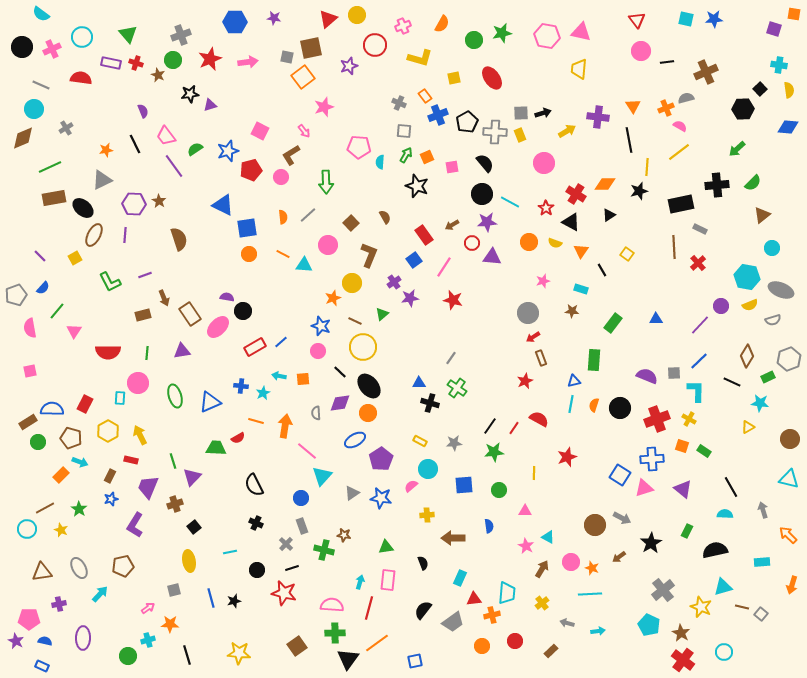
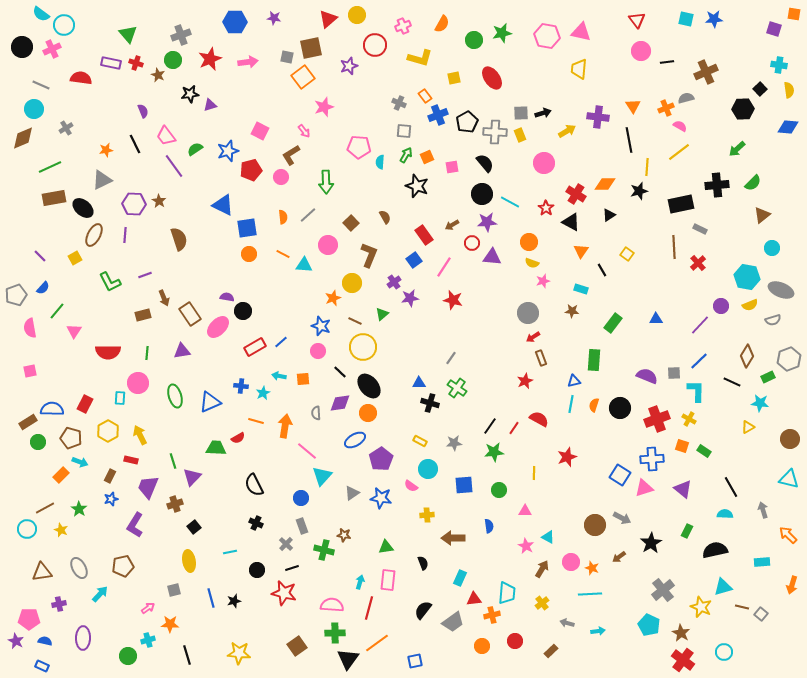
cyan circle at (82, 37): moved 18 px left, 12 px up
yellow semicircle at (555, 243): moved 23 px left, 20 px down
pink semicircle at (411, 486): rotated 104 degrees counterclockwise
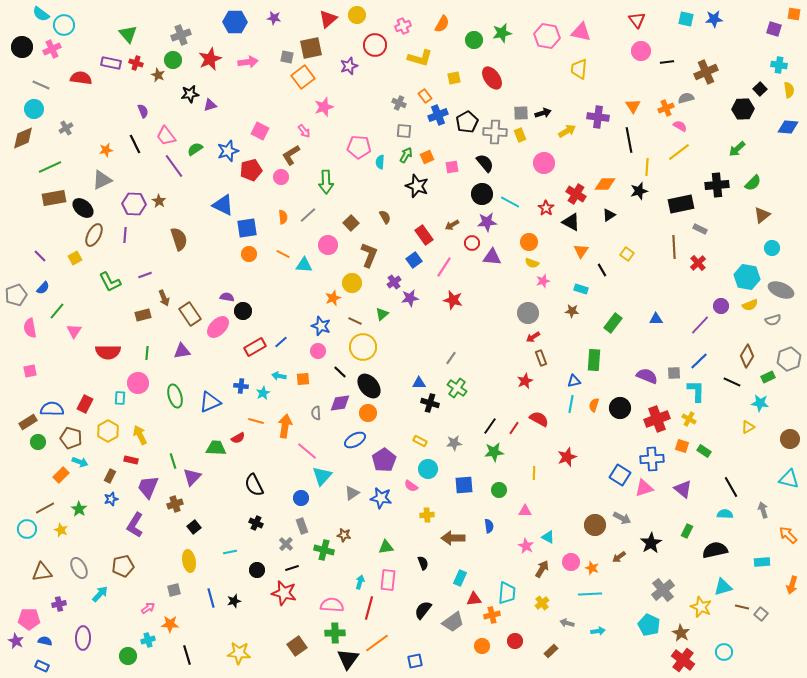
purple pentagon at (381, 459): moved 3 px right, 1 px down
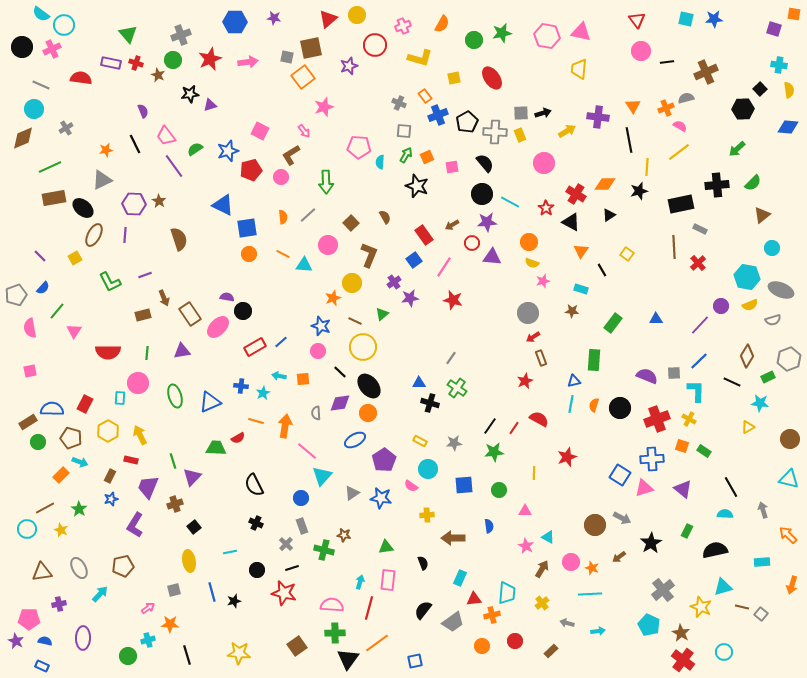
blue line at (211, 598): moved 1 px right, 6 px up
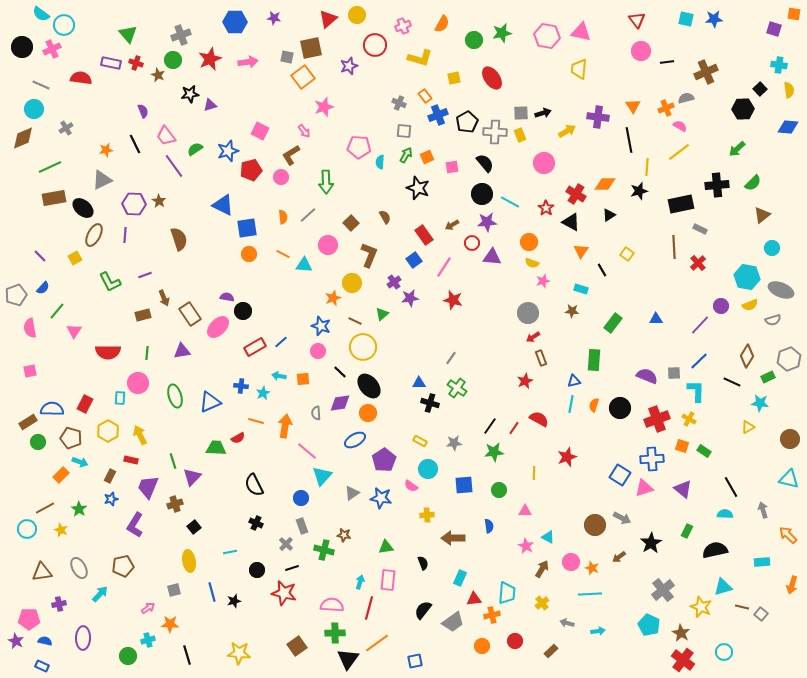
black star at (417, 186): moved 1 px right, 2 px down
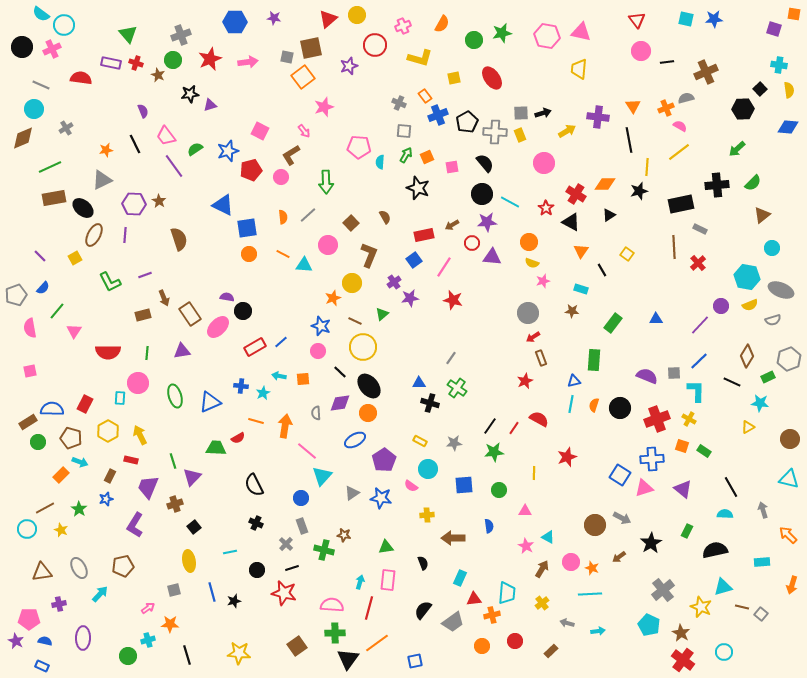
red rectangle at (424, 235): rotated 66 degrees counterclockwise
blue star at (111, 499): moved 5 px left
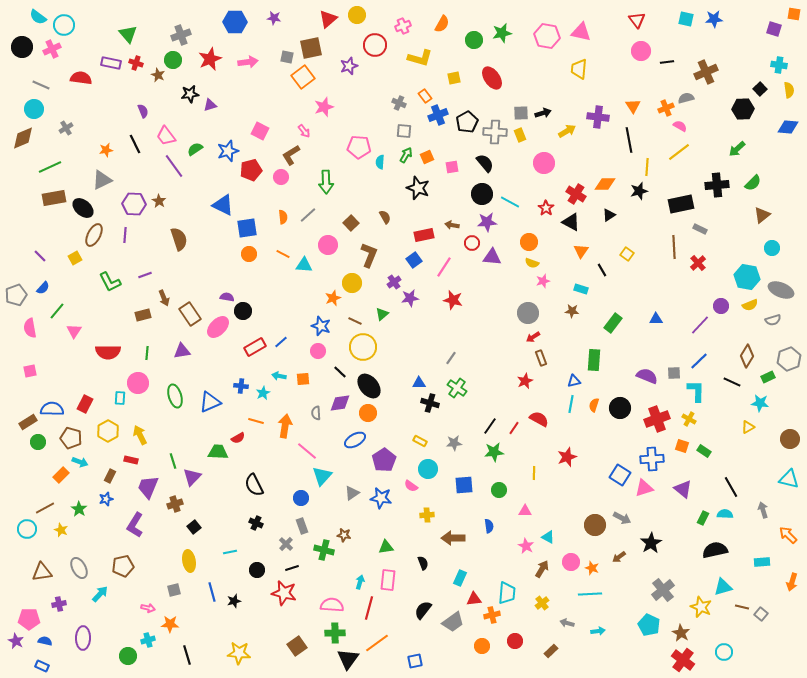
cyan semicircle at (41, 14): moved 3 px left, 3 px down
brown arrow at (452, 225): rotated 40 degrees clockwise
green trapezoid at (216, 448): moved 2 px right, 4 px down
green rectangle at (687, 531): moved 16 px right, 13 px up
orange arrow at (792, 585): moved 3 px up
pink arrow at (148, 608): rotated 48 degrees clockwise
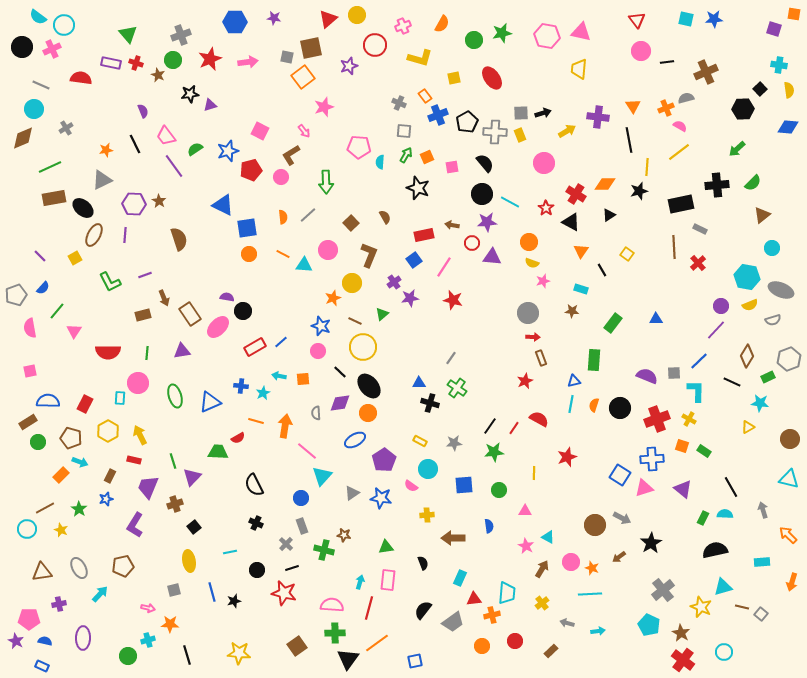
pink circle at (328, 245): moved 5 px down
purple line at (700, 325): moved 16 px right, 5 px down
red arrow at (533, 337): rotated 144 degrees counterclockwise
blue semicircle at (52, 409): moved 4 px left, 8 px up
red rectangle at (131, 460): moved 3 px right
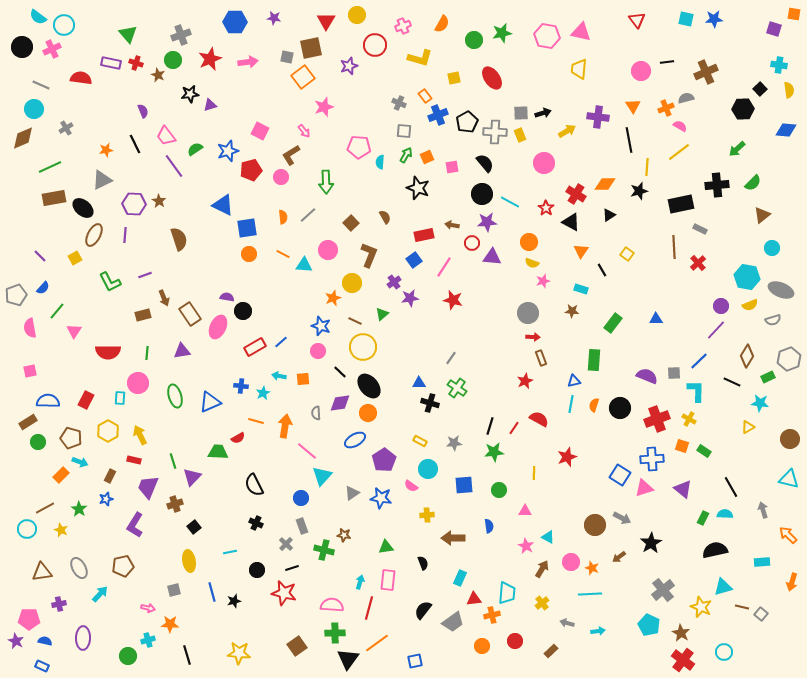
red triangle at (328, 19): moved 2 px left, 2 px down; rotated 18 degrees counterclockwise
pink circle at (641, 51): moved 20 px down
blue diamond at (788, 127): moved 2 px left, 3 px down
pink ellipse at (218, 327): rotated 20 degrees counterclockwise
red rectangle at (85, 404): moved 1 px right, 4 px up
black line at (490, 426): rotated 18 degrees counterclockwise
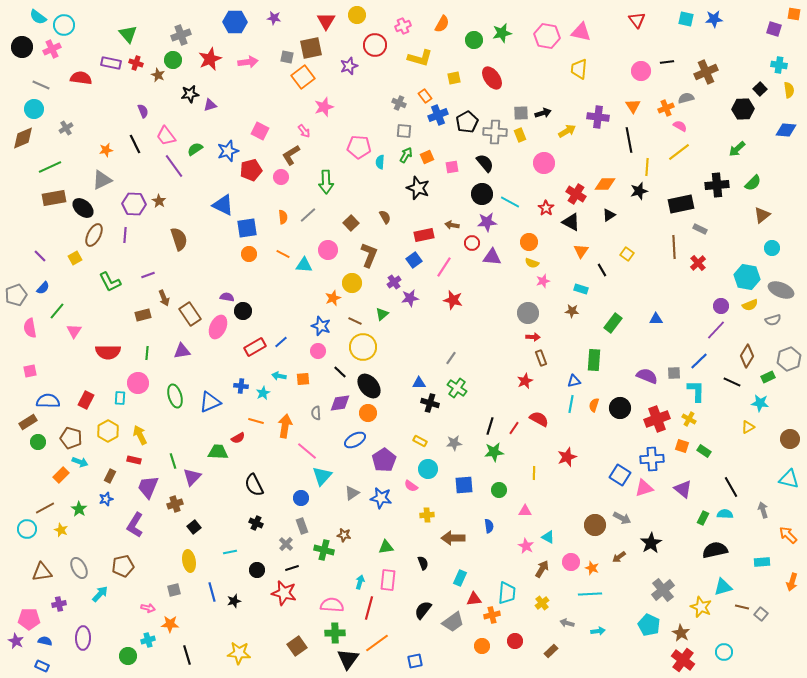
purple line at (145, 275): moved 3 px right
